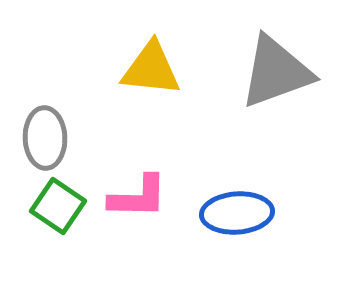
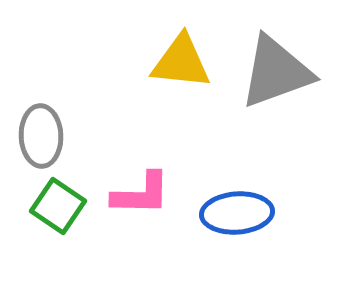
yellow triangle: moved 30 px right, 7 px up
gray ellipse: moved 4 px left, 2 px up
pink L-shape: moved 3 px right, 3 px up
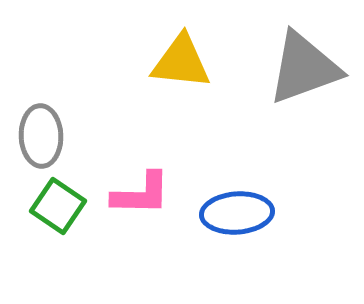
gray triangle: moved 28 px right, 4 px up
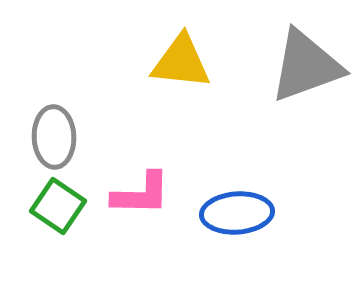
gray triangle: moved 2 px right, 2 px up
gray ellipse: moved 13 px right, 1 px down
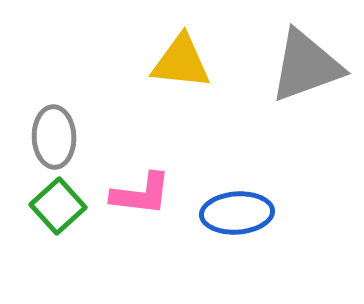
pink L-shape: rotated 6 degrees clockwise
green square: rotated 14 degrees clockwise
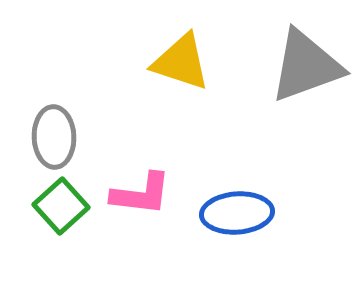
yellow triangle: rotated 12 degrees clockwise
green square: moved 3 px right
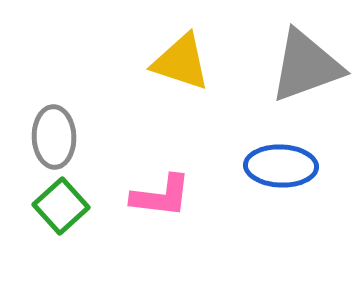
pink L-shape: moved 20 px right, 2 px down
blue ellipse: moved 44 px right, 47 px up; rotated 6 degrees clockwise
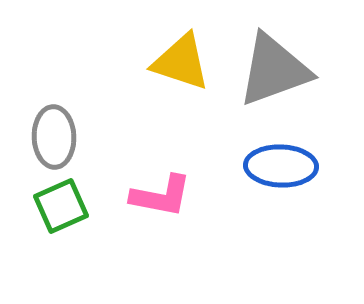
gray triangle: moved 32 px left, 4 px down
pink L-shape: rotated 4 degrees clockwise
green square: rotated 18 degrees clockwise
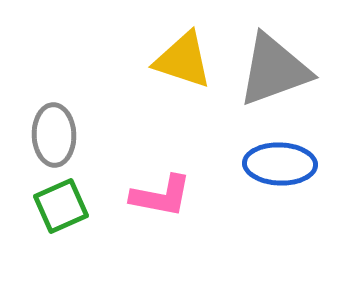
yellow triangle: moved 2 px right, 2 px up
gray ellipse: moved 2 px up
blue ellipse: moved 1 px left, 2 px up
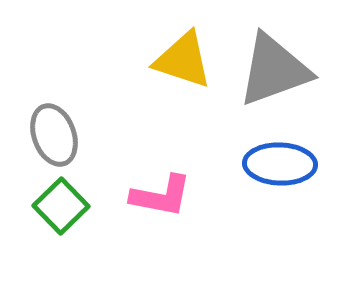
gray ellipse: rotated 18 degrees counterclockwise
green square: rotated 20 degrees counterclockwise
